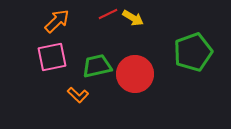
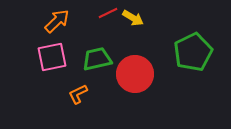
red line: moved 1 px up
green pentagon: rotated 6 degrees counterclockwise
green trapezoid: moved 7 px up
orange L-shape: moved 1 px up; rotated 110 degrees clockwise
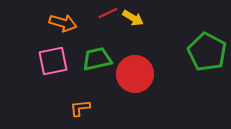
orange arrow: moved 6 px right, 2 px down; rotated 60 degrees clockwise
green pentagon: moved 14 px right; rotated 18 degrees counterclockwise
pink square: moved 1 px right, 4 px down
orange L-shape: moved 2 px right, 14 px down; rotated 20 degrees clockwise
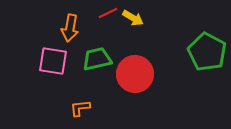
orange arrow: moved 7 px right, 5 px down; rotated 84 degrees clockwise
pink square: rotated 20 degrees clockwise
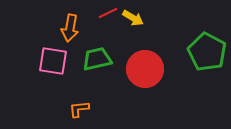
red circle: moved 10 px right, 5 px up
orange L-shape: moved 1 px left, 1 px down
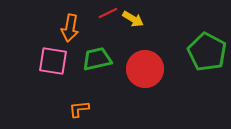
yellow arrow: moved 1 px down
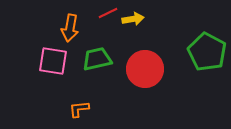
yellow arrow: rotated 40 degrees counterclockwise
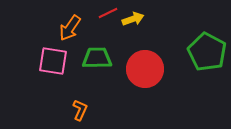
yellow arrow: rotated 10 degrees counterclockwise
orange arrow: rotated 24 degrees clockwise
green trapezoid: moved 1 px up; rotated 12 degrees clockwise
orange L-shape: moved 1 px right, 1 px down; rotated 120 degrees clockwise
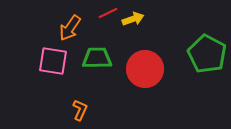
green pentagon: moved 2 px down
